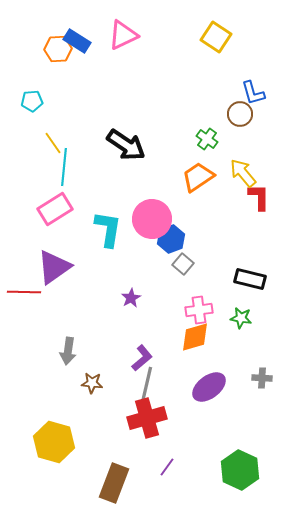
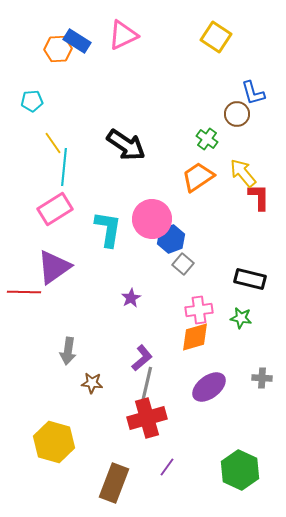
brown circle: moved 3 px left
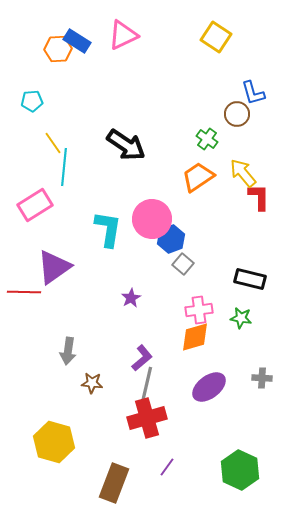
pink rectangle: moved 20 px left, 4 px up
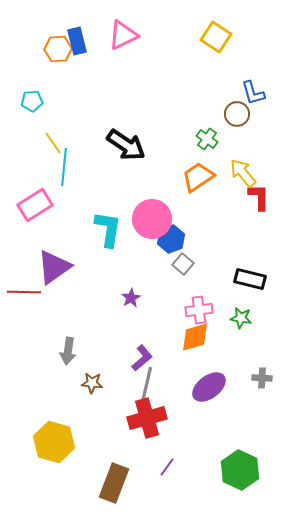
blue rectangle: rotated 44 degrees clockwise
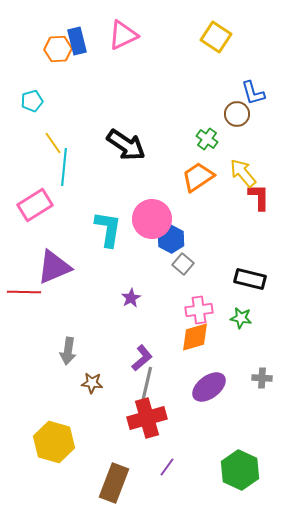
cyan pentagon: rotated 10 degrees counterclockwise
blue hexagon: rotated 12 degrees counterclockwise
purple triangle: rotated 12 degrees clockwise
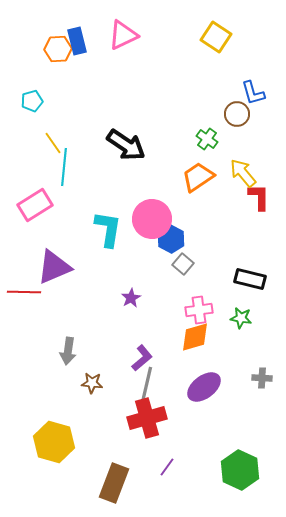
purple ellipse: moved 5 px left
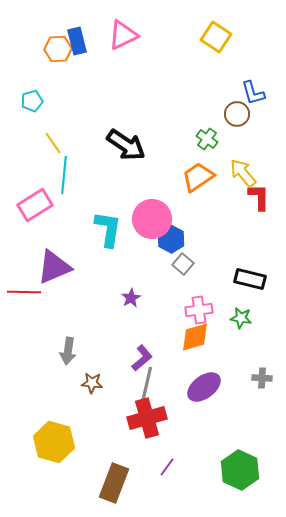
cyan line: moved 8 px down
